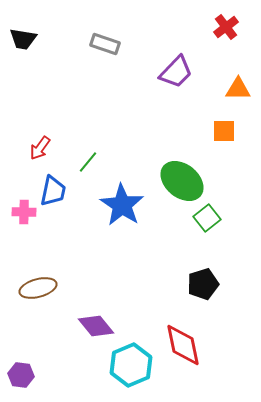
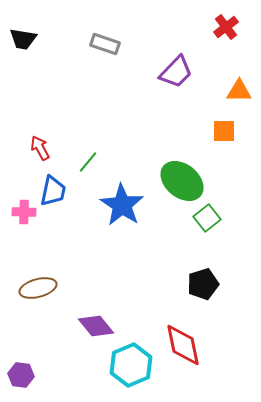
orange triangle: moved 1 px right, 2 px down
red arrow: rotated 115 degrees clockwise
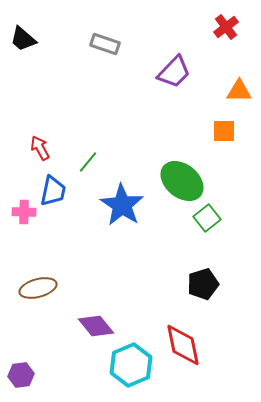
black trapezoid: rotated 32 degrees clockwise
purple trapezoid: moved 2 px left
purple hexagon: rotated 15 degrees counterclockwise
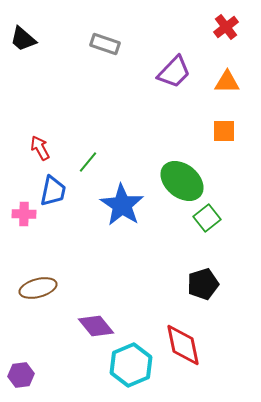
orange triangle: moved 12 px left, 9 px up
pink cross: moved 2 px down
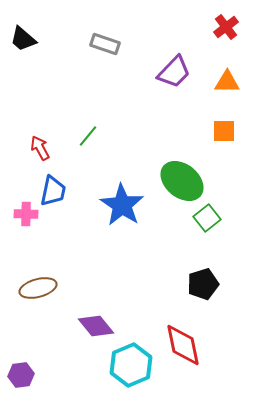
green line: moved 26 px up
pink cross: moved 2 px right
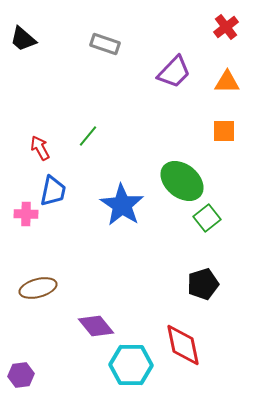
cyan hexagon: rotated 24 degrees clockwise
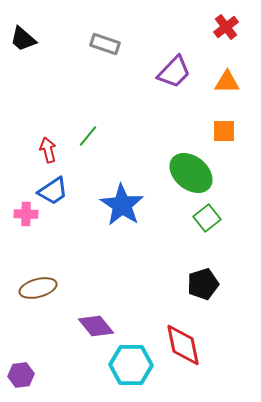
red arrow: moved 8 px right, 2 px down; rotated 15 degrees clockwise
green ellipse: moved 9 px right, 8 px up
blue trapezoid: rotated 44 degrees clockwise
